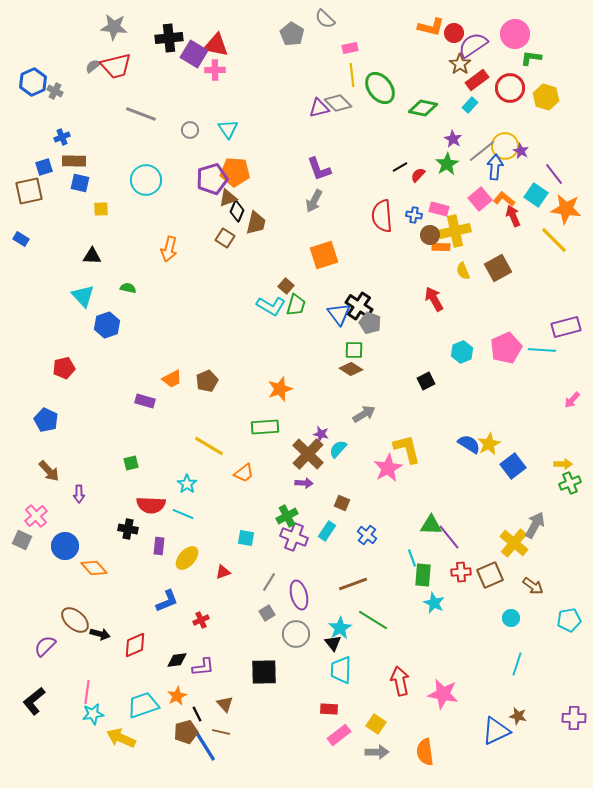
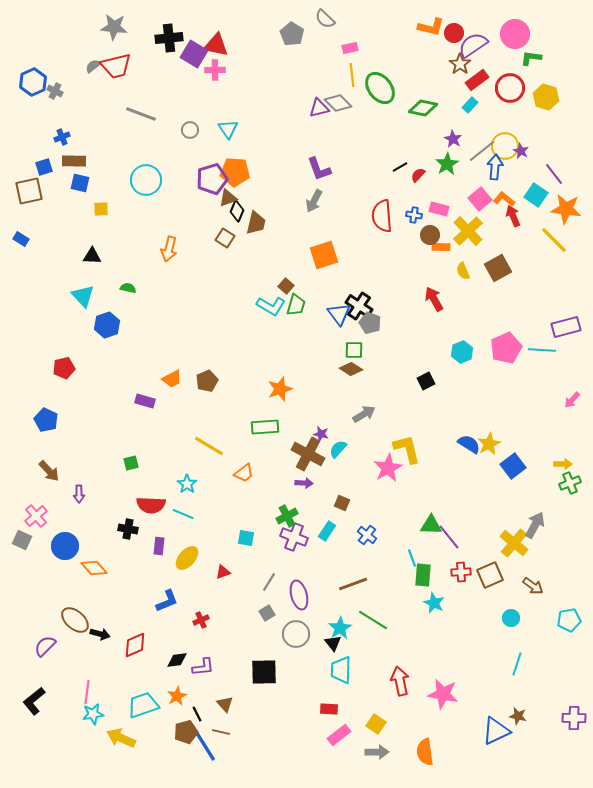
yellow cross at (455, 231): moved 13 px right; rotated 32 degrees counterclockwise
brown cross at (308, 454): rotated 16 degrees counterclockwise
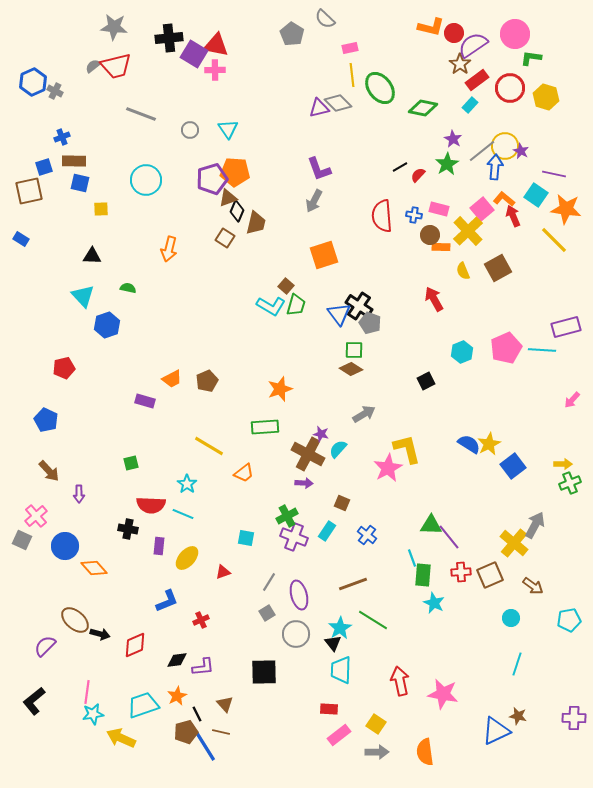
purple line at (554, 174): rotated 40 degrees counterclockwise
pink square at (480, 199): moved 2 px right, 10 px down
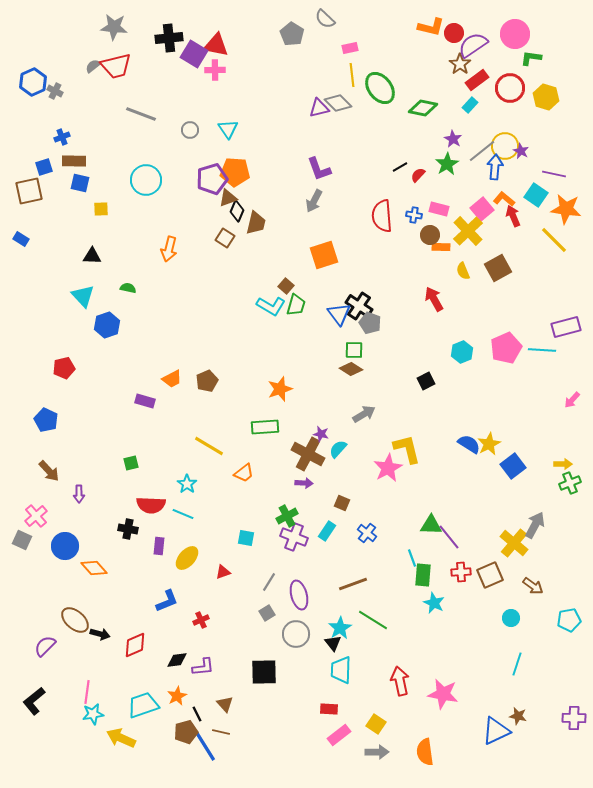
blue cross at (367, 535): moved 2 px up
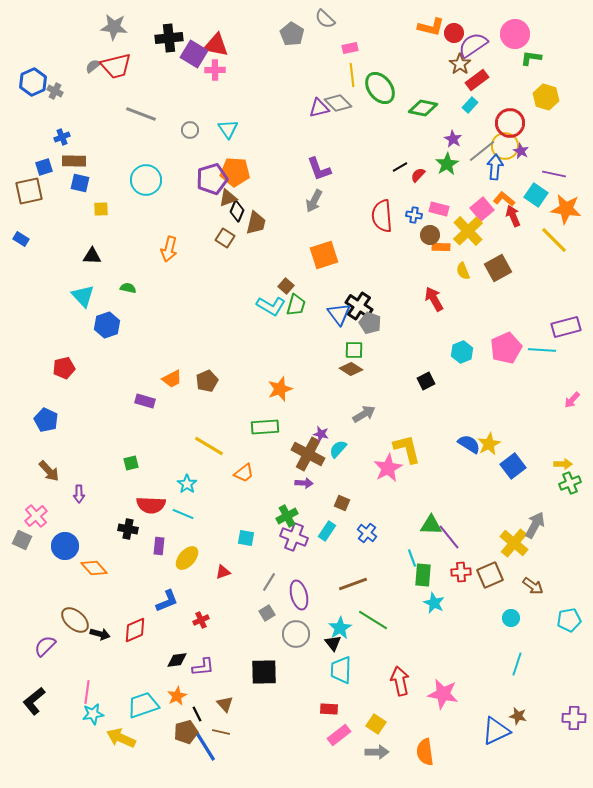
red circle at (510, 88): moved 35 px down
red diamond at (135, 645): moved 15 px up
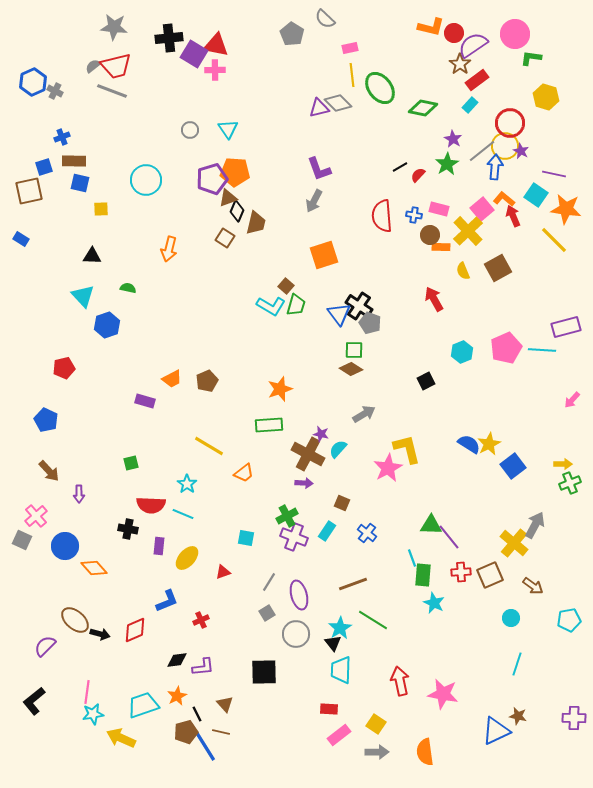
gray line at (141, 114): moved 29 px left, 23 px up
green rectangle at (265, 427): moved 4 px right, 2 px up
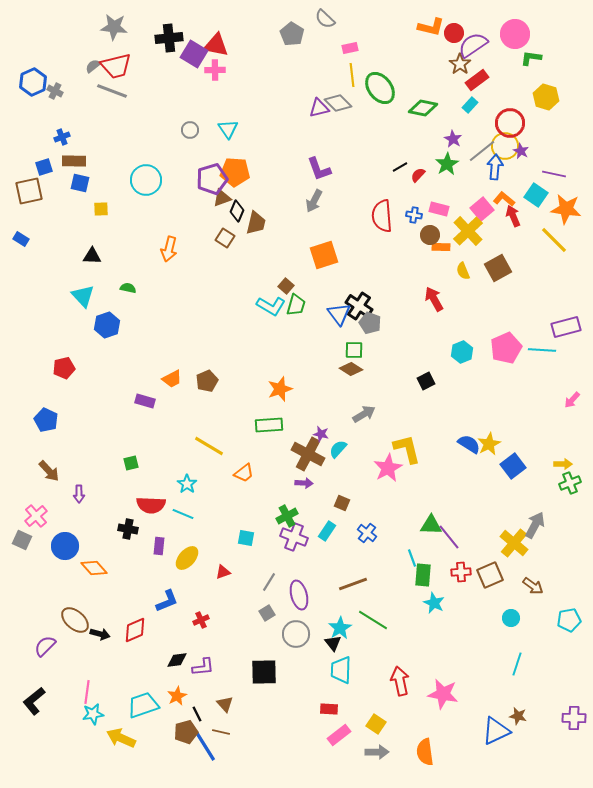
brown triangle at (228, 198): moved 6 px left
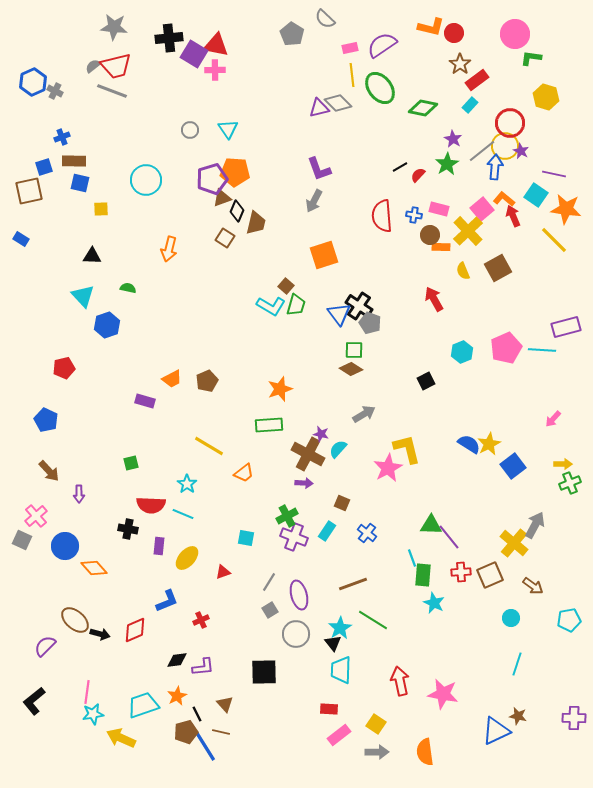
purple semicircle at (473, 45): moved 91 px left
pink arrow at (572, 400): moved 19 px left, 19 px down
gray square at (267, 613): moved 3 px right, 3 px up
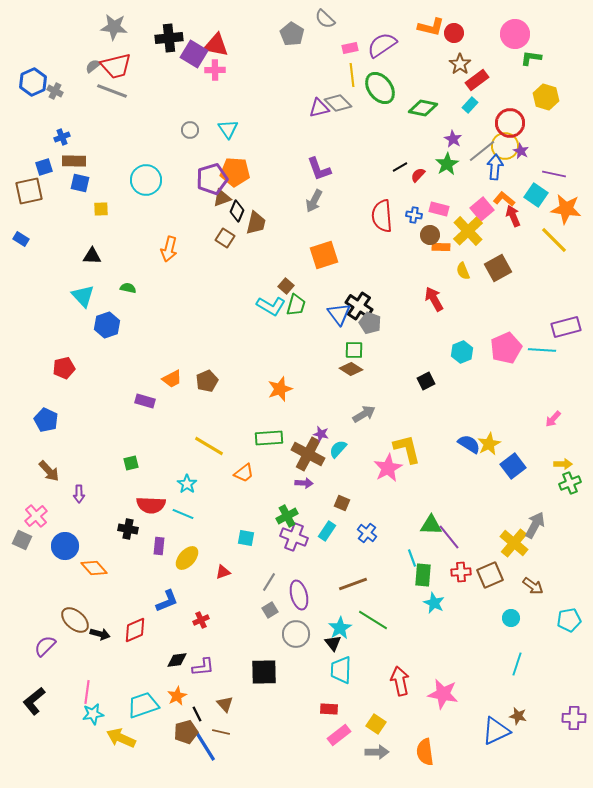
green rectangle at (269, 425): moved 13 px down
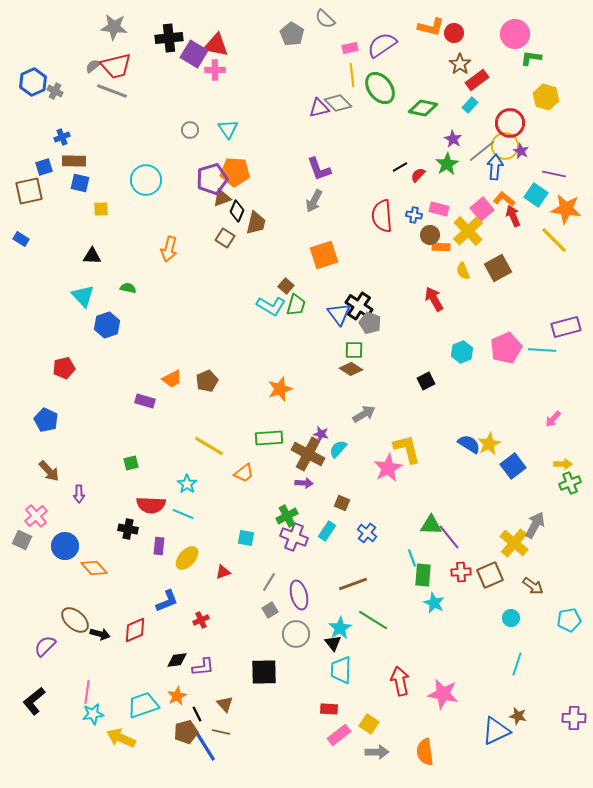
yellow square at (376, 724): moved 7 px left
